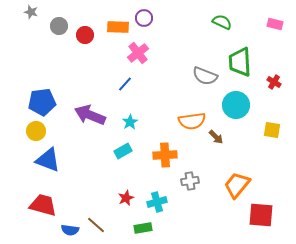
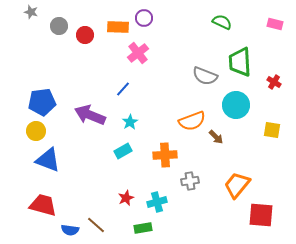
blue line: moved 2 px left, 5 px down
orange semicircle: rotated 12 degrees counterclockwise
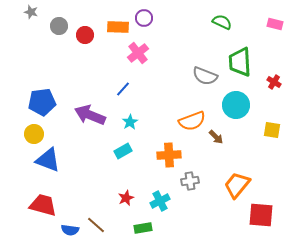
yellow circle: moved 2 px left, 3 px down
orange cross: moved 4 px right
cyan cross: moved 3 px right, 1 px up; rotated 12 degrees counterclockwise
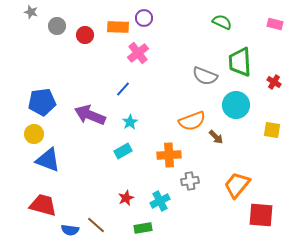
gray circle: moved 2 px left
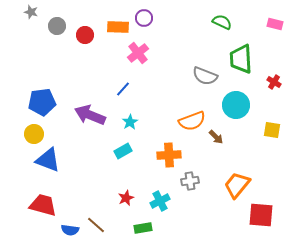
green trapezoid: moved 1 px right, 3 px up
